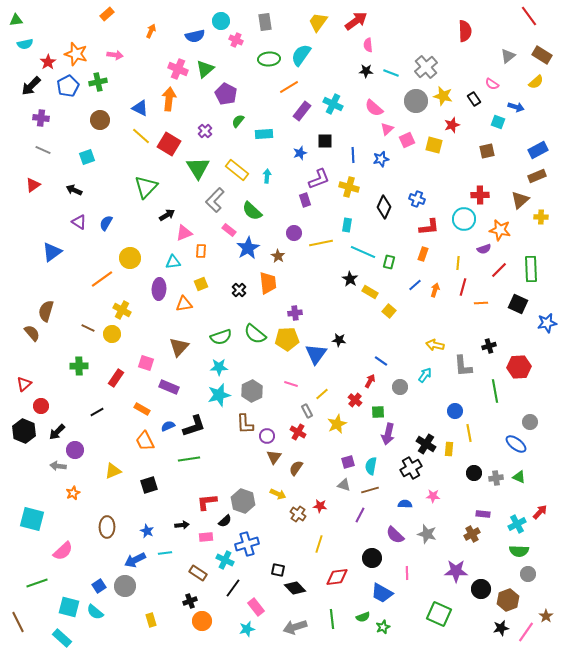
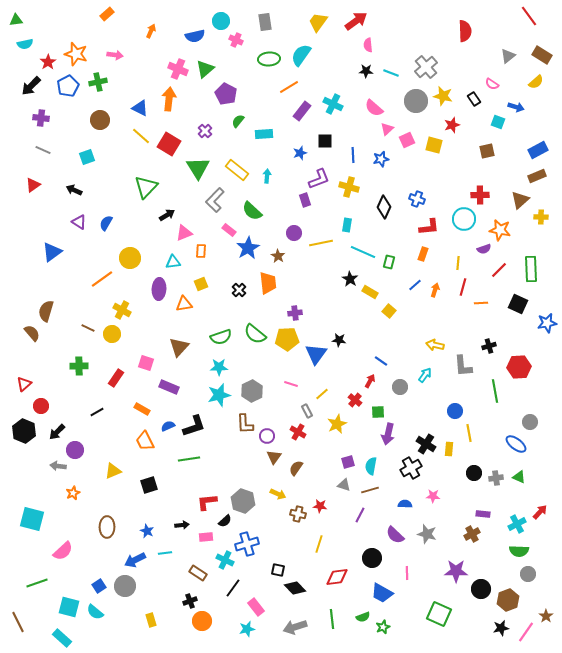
brown cross at (298, 514): rotated 21 degrees counterclockwise
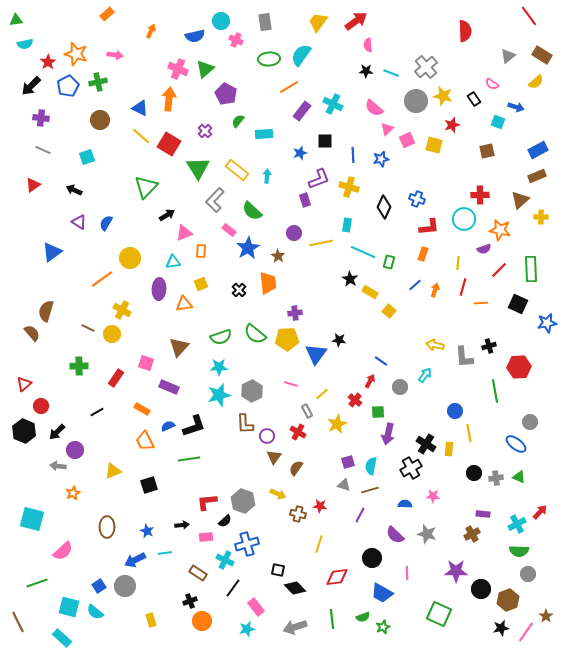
gray L-shape at (463, 366): moved 1 px right, 9 px up
